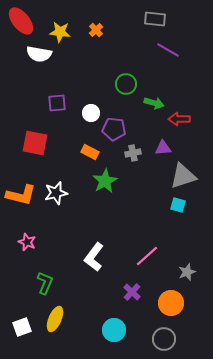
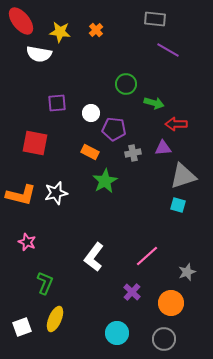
red arrow: moved 3 px left, 5 px down
cyan circle: moved 3 px right, 3 px down
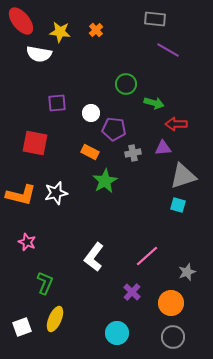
gray circle: moved 9 px right, 2 px up
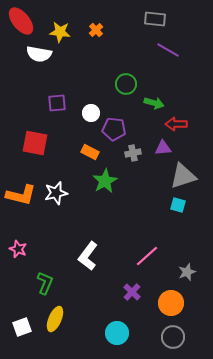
pink star: moved 9 px left, 7 px down
white L-shape: moved 6 px left, 1 px up
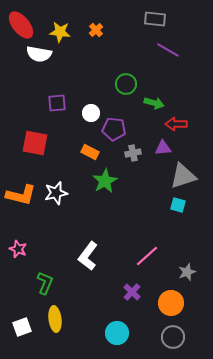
red ellipse: moved 4 px down
yellow ellipse: rotated 30 degrees counterclockwise
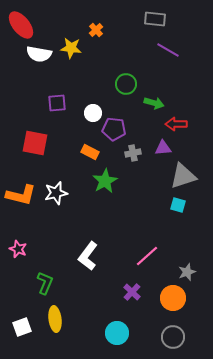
yellow star: moved 11 px right, 16 px down
white circle: moved 2 px right
orange circle: moved 2 px right, 5 px up
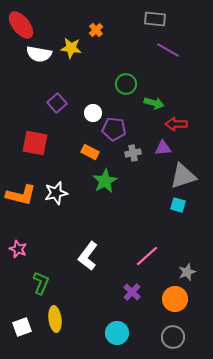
purple square: rotated 36 degrees counterclockwise
green L-shape: moved 4 px left
orange circle: moved 2 px right, 1 px down
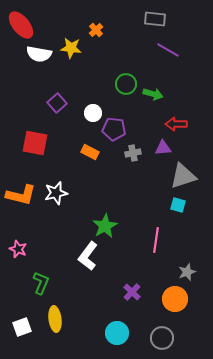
green arrow: moved 1 px left, 9 px up
green star: moved 45 px down
pink line: moved 9 px right, 16 px up; rotated 40 degrees counterclockwise
gray circle: moved 11 px left, 1 px down
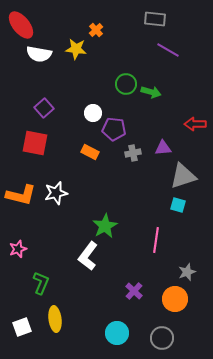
yellow star: moved 5 px right, 1 px down
green arrow: moved 2 px left, 2 px up
purple square: moved 13 px left, 5 px down
red arrow: moved 19 px right
pink star: rotated 30 degrees clockwise
purple cross: moved 2 px right, 1 px up
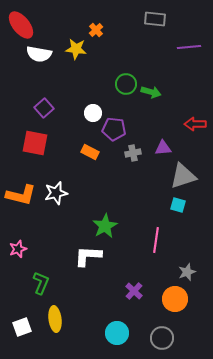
purple line: moved 21 px right, 3 px up; rotated 35 degrees counterclockwise
white L-shape: rotated 56 degrees clockwise
